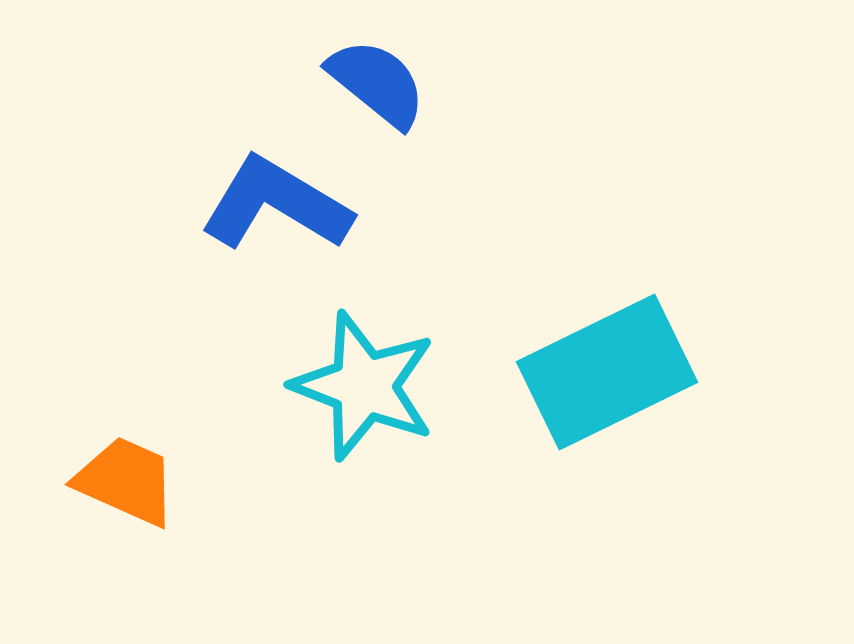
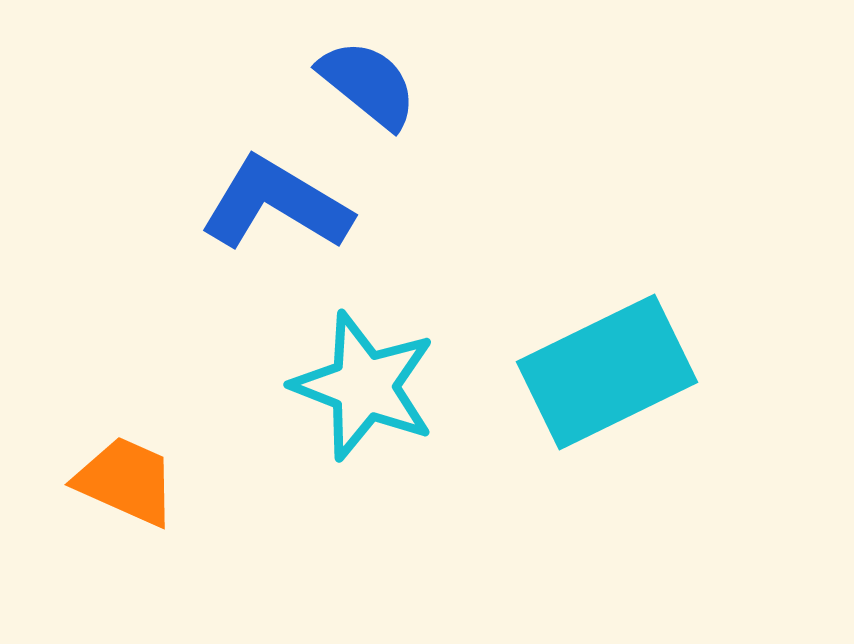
blue semicircle: moved 9 px left, 1 px down
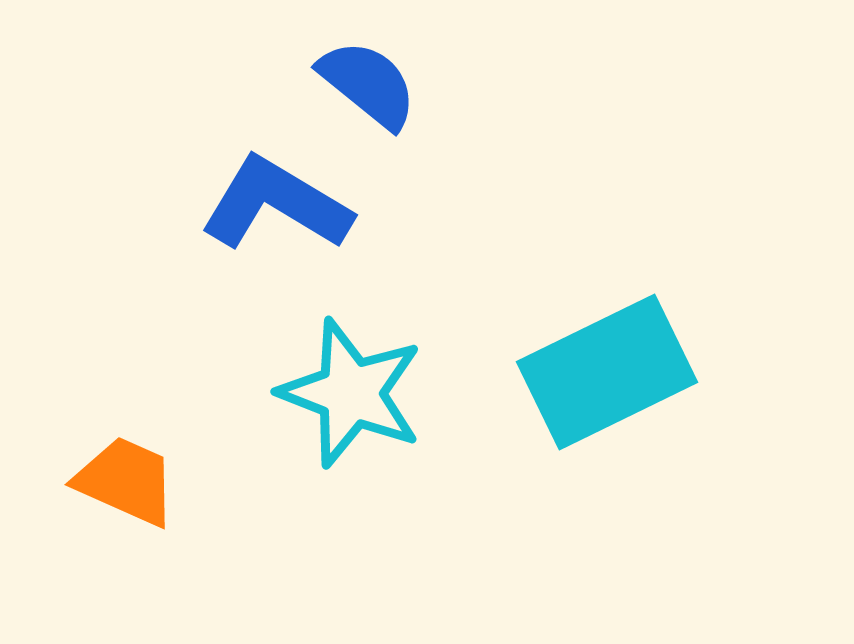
cyan star: moved 13 px left, 7 px down
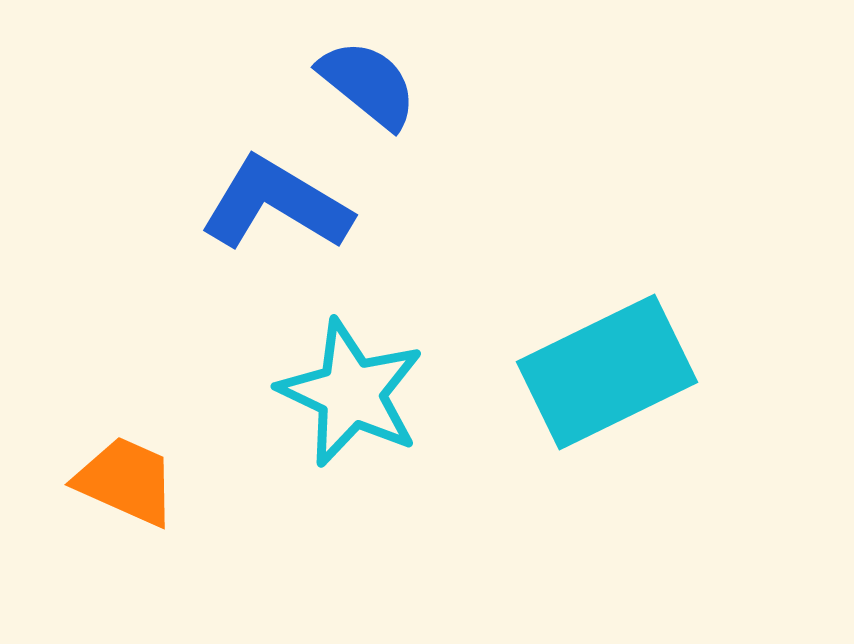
cyan star: rotated 4 degrees clockwise
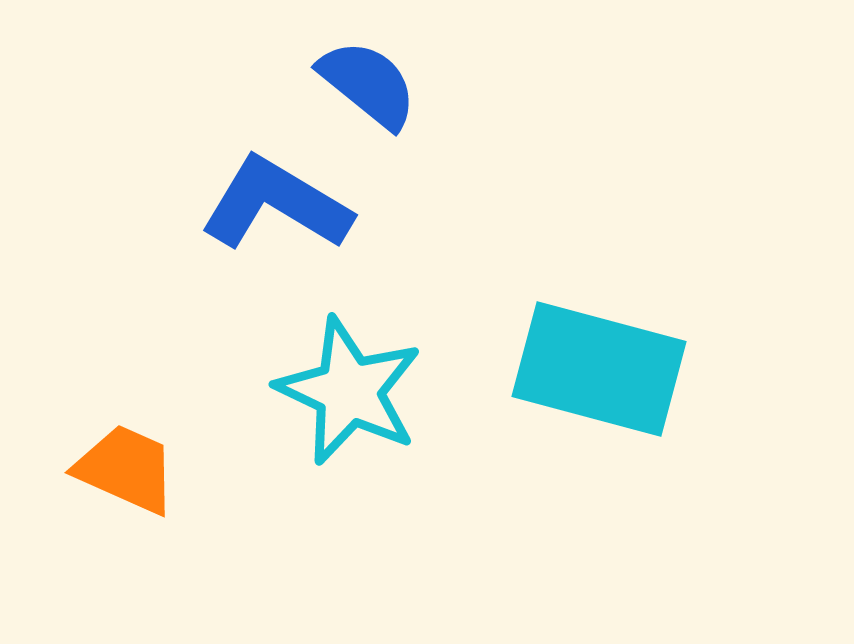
cyan rectangle: moved 8 px left, 3 px up; rotated 41 degrees clockwise
cyan star: moved 2 px left, 2 px up
orange trapezoid: moved 12 px up
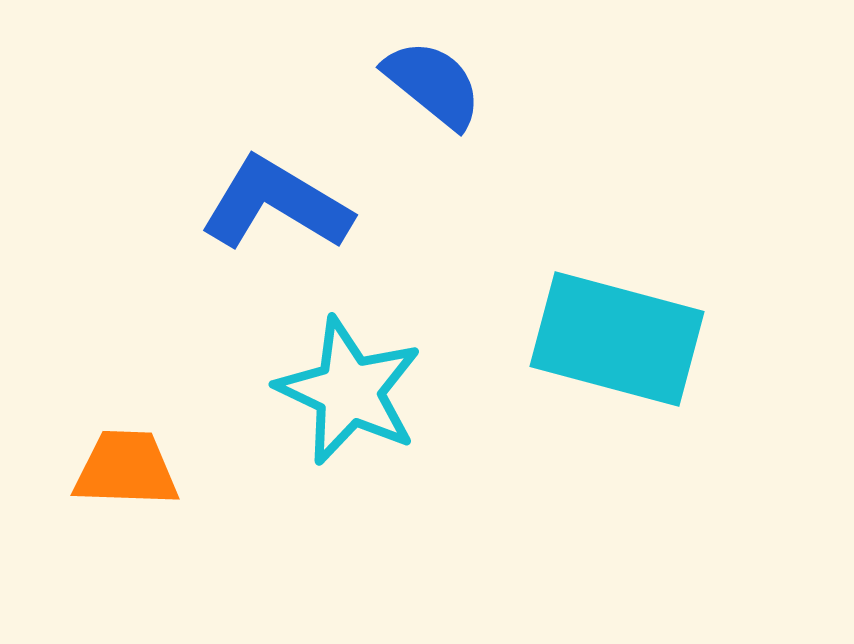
blue semicircle: moved 65 px right
cyan rectangle: moved 18 px right, 30 px up
orange trapezoid: rotated 22 degrees counterclockwise
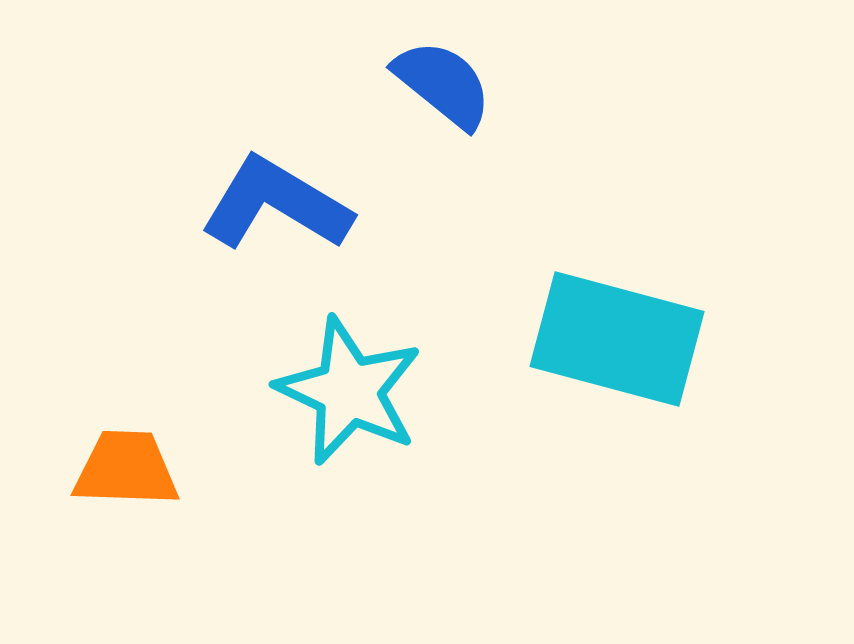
blue semicircle: moved 10 px right
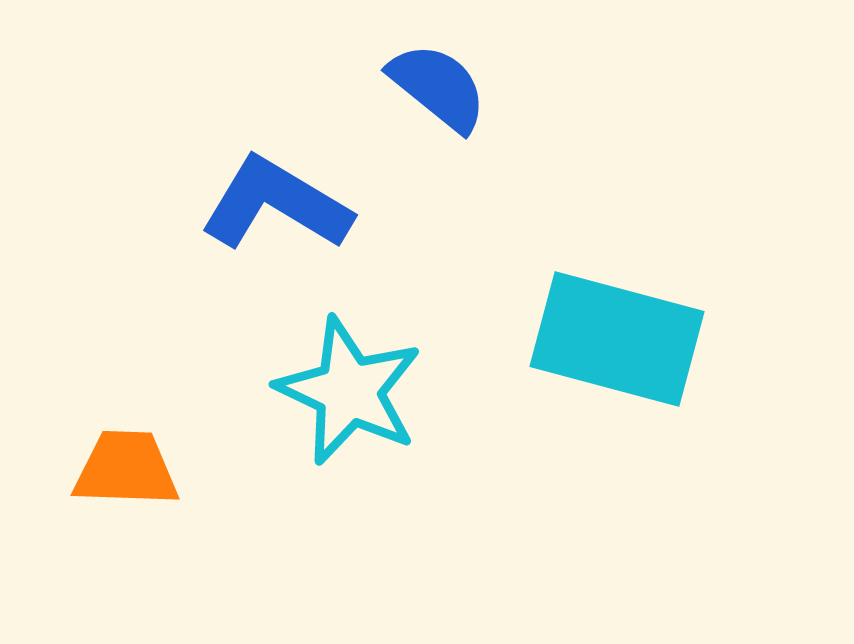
blue semicircle: moved 5 px left, 3 px down
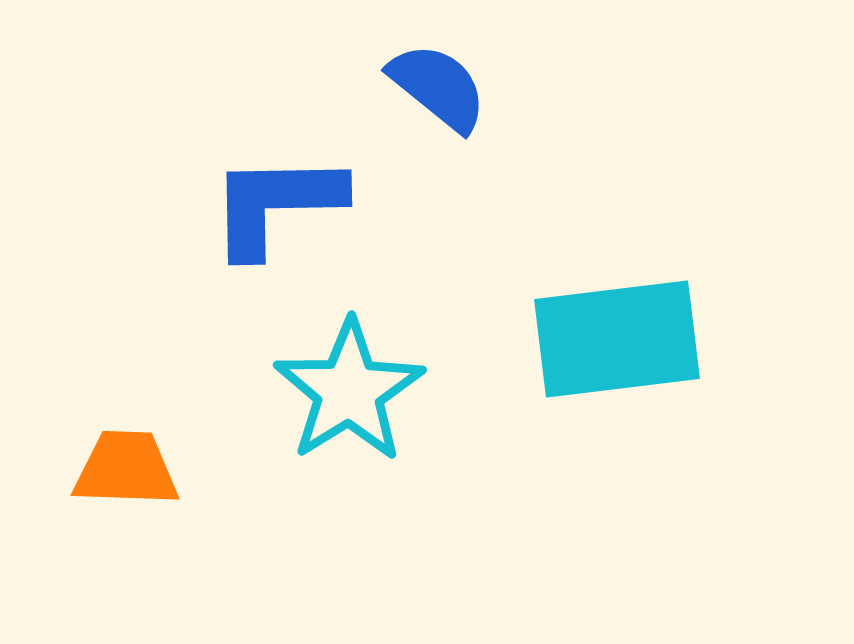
blue L-shape: rotated 32 degrees counterclockwise
cyan rectangle: rotated 22 degrees counterclockwise
cyan star: rotated 15 degrees clockwise
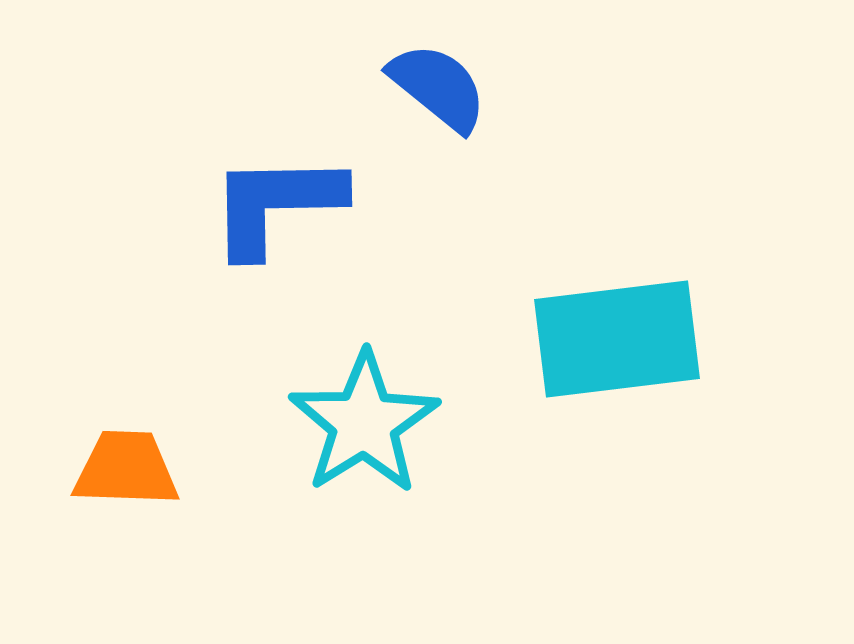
cyan star: moved 15 px right, 32 px down
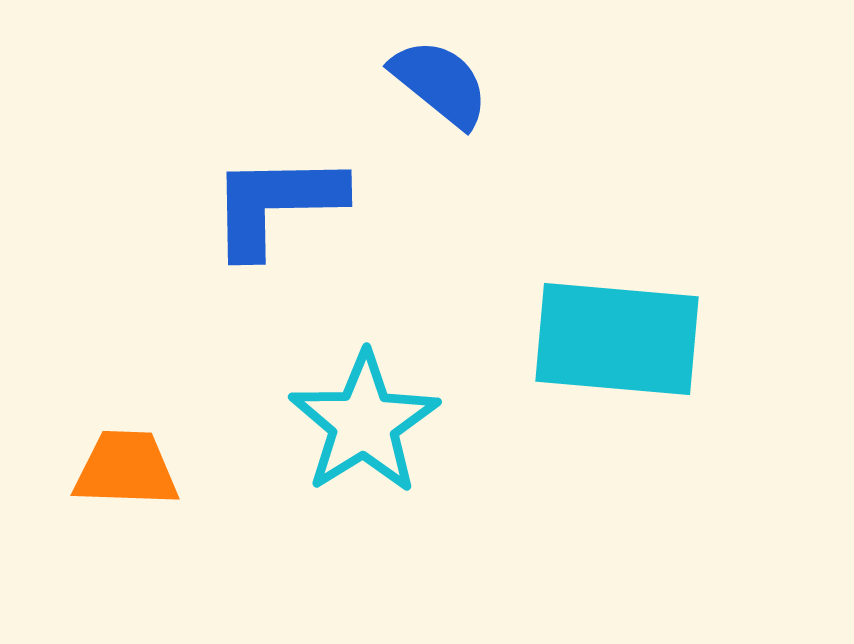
blue semicircle: moved 2 px right, 4 px up
cyan rectangle: rotated 12 degrees clockwise
